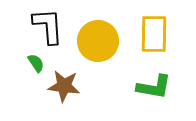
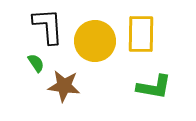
yellow rectangle: moved 13 px left
yellow circle: moved 3 px left
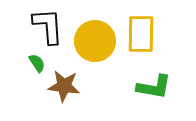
green semicircle: moved 1 px right
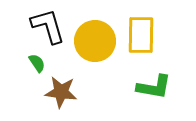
black L-shape: rotated 12 degrees counterclockwise
yellow rectangle: moved 1 px down
brown star: moved 3 px left, 6 px down
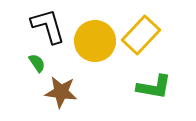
yellow rectangle: rotated 42 degrees clockwise
